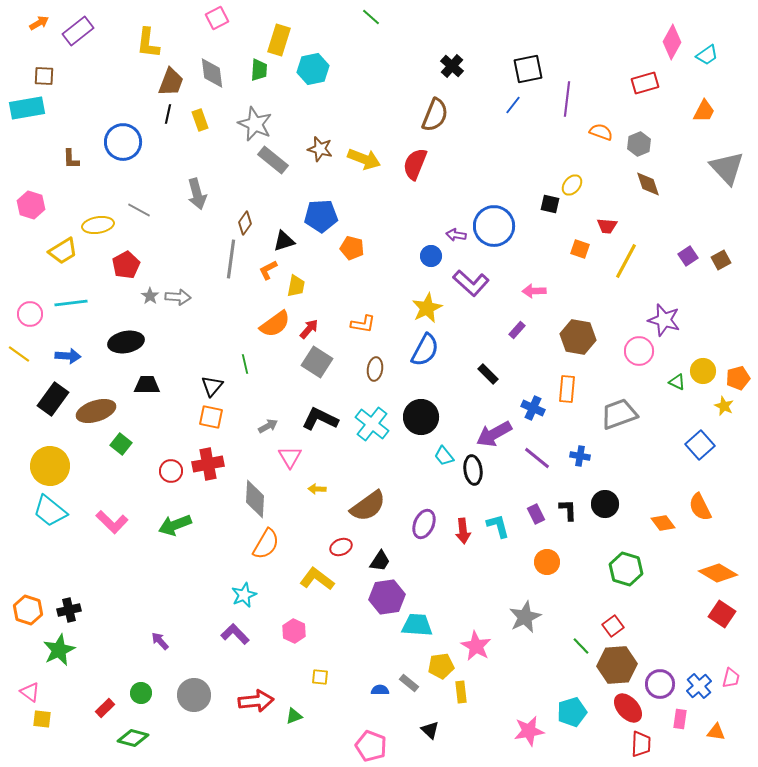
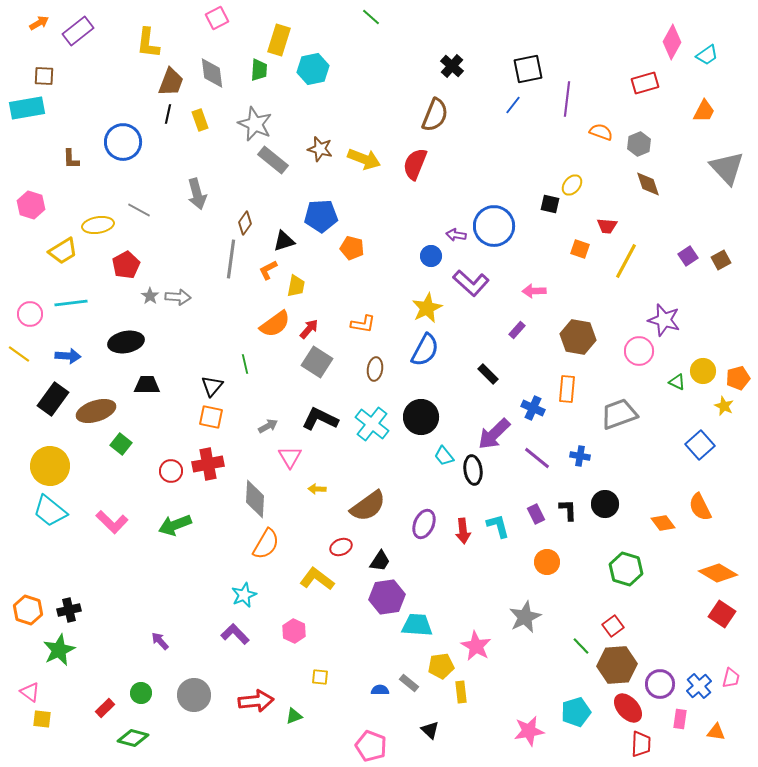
purple arrow at (494, 434): rotated 15 degrees counterclockwise
cyan pentagon at (572, 712): moved 4 px right
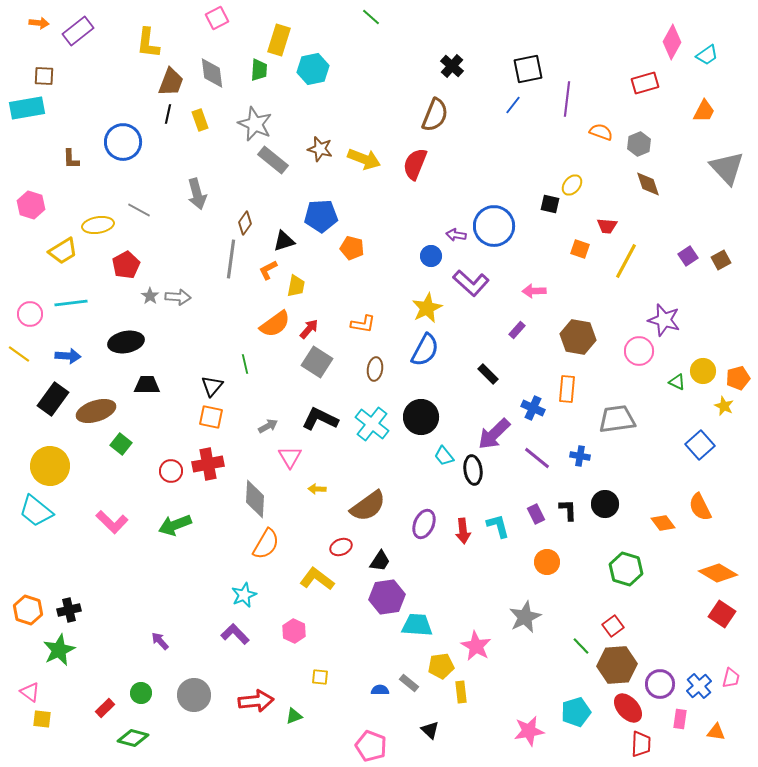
orange arrow at (39, 23): rotated 36 degrees clockwise
gray trapezoid at (619, 414): moved 2 px left, 5 px down; rotated 12 degrees clockwise
cyan trapezoid at (50, 511): moved 14 px left
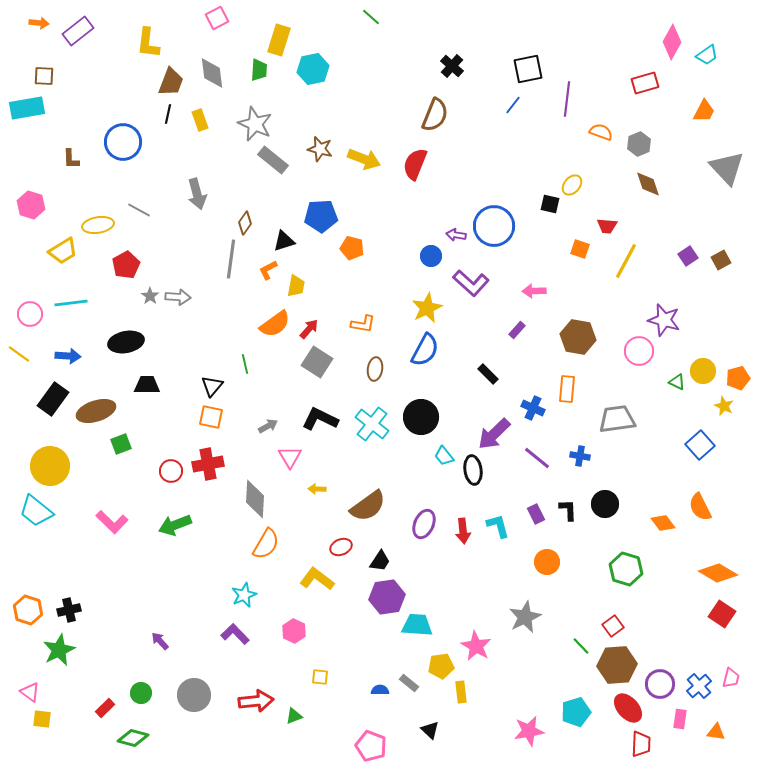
green square at (121, 444): rotated 30 degrees clockwise
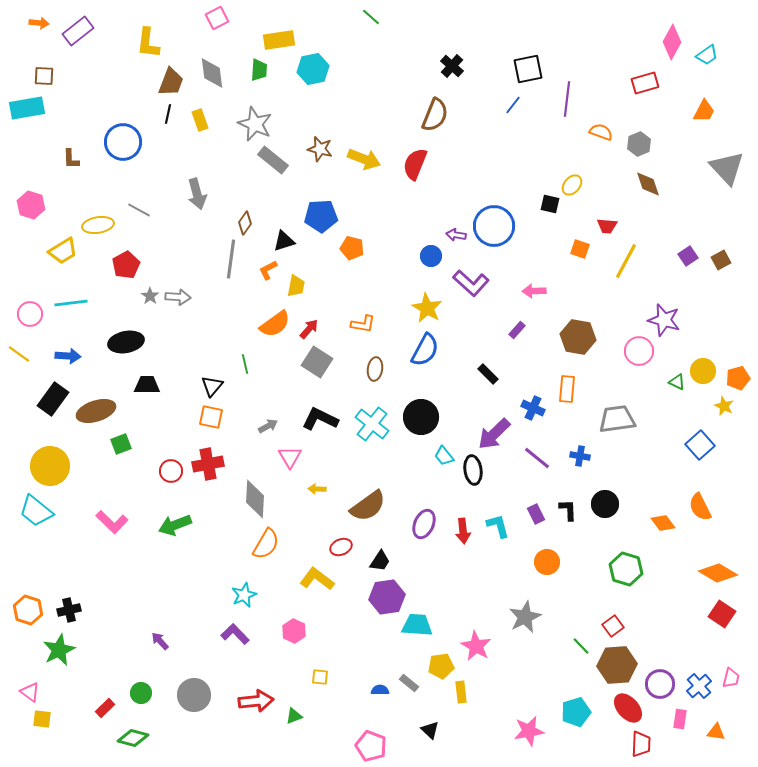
yellow rectangle at (279, 40): rotated 64 degrees clockwise
yellow star at (427, 308): rotated 16 degrees counterclockwise
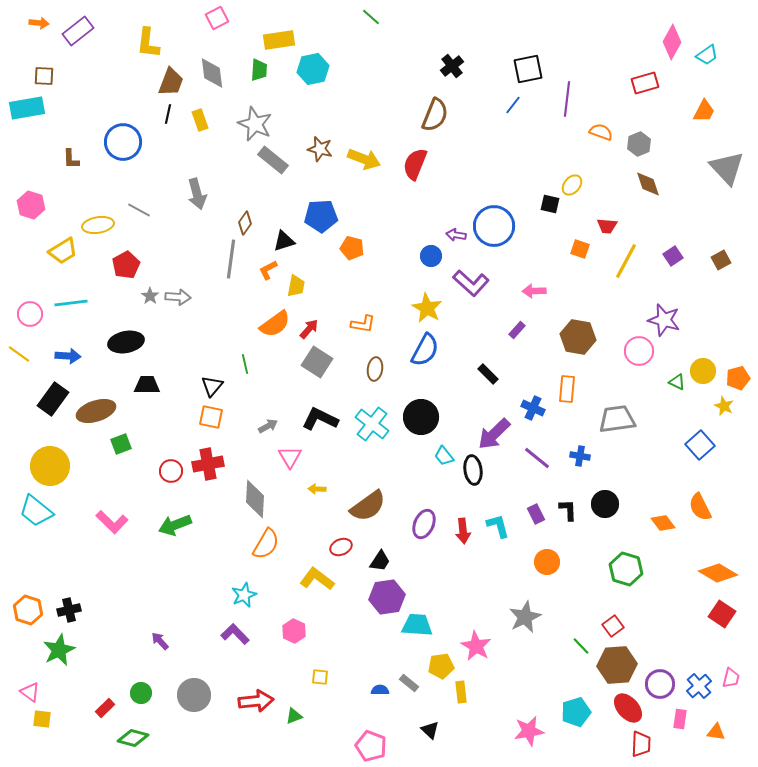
black cross at (452, 66): rotated 10 degrees clockwise
purple square at (688, 256): moved 15 px left
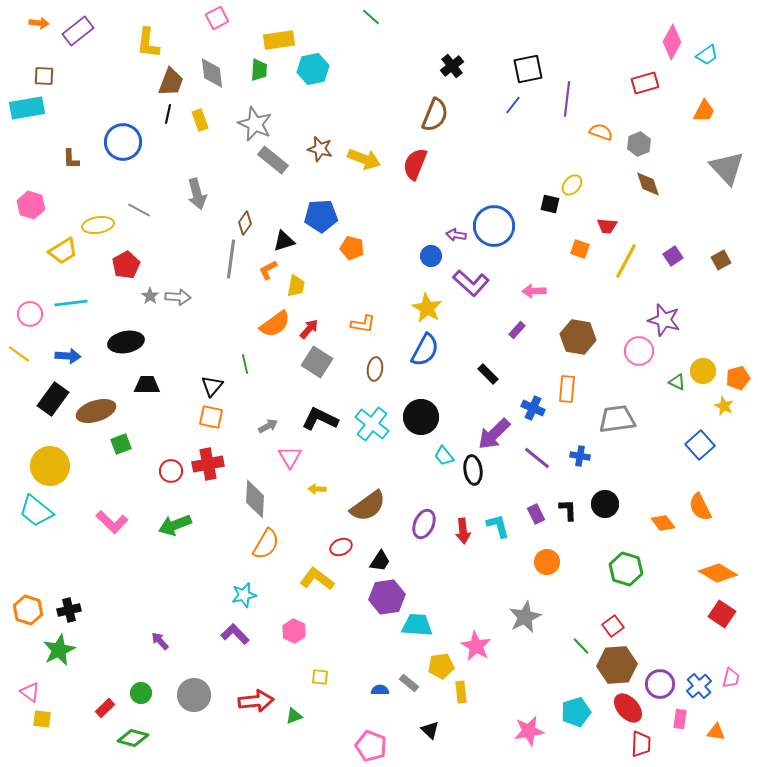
cyan star at (244, 595): rotated 10 degrees clockwise
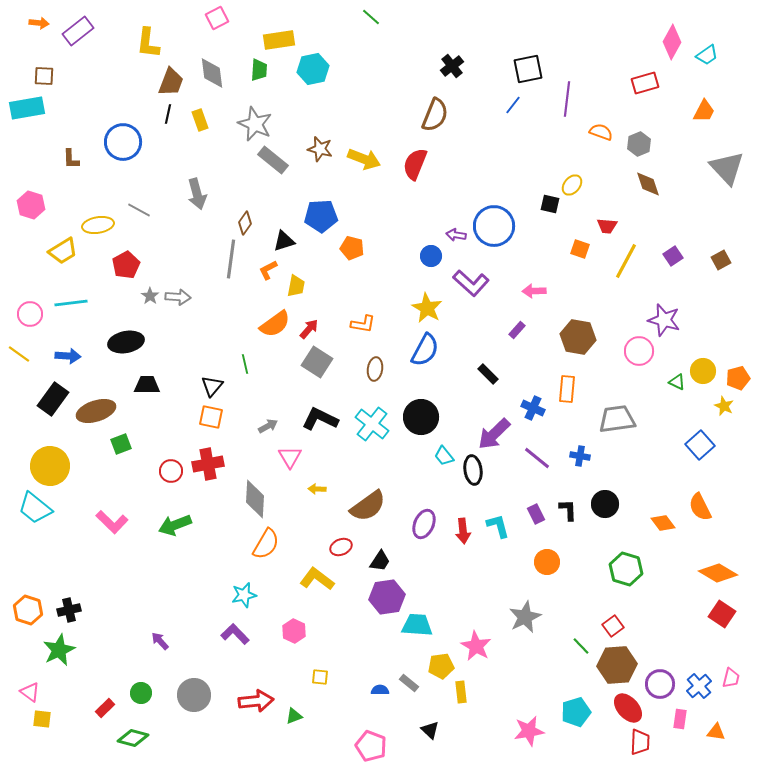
cyan trapezoid at (36, 511): moved 1 px left, 3 px up
red trapezoid at (641, 744): moved 1 px left, 2 px up
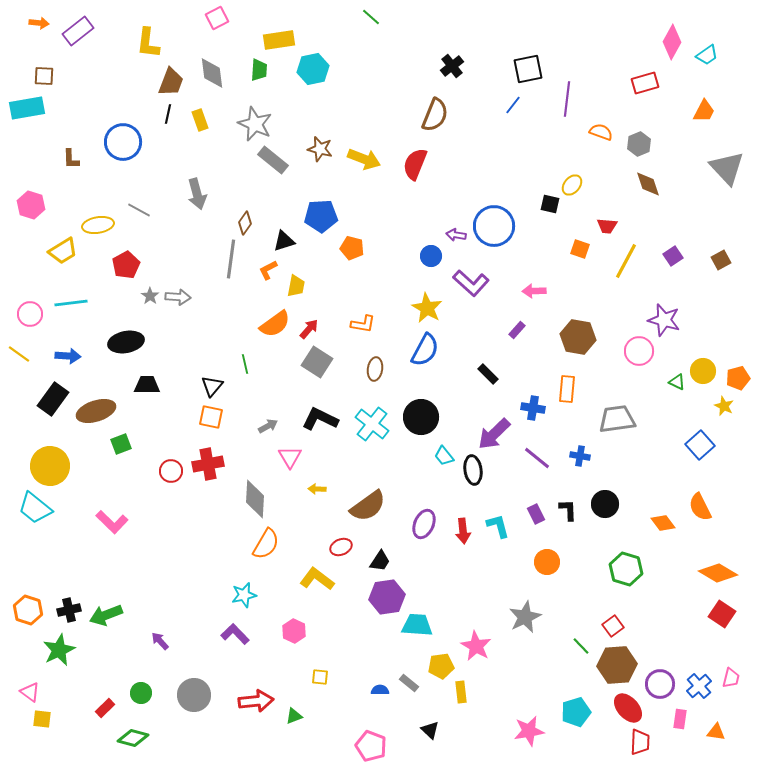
blue cross at (533, 408): rotated 15 degrees counterclockwise
green arrow at (175, 525): moved 69 px left, 90 px down
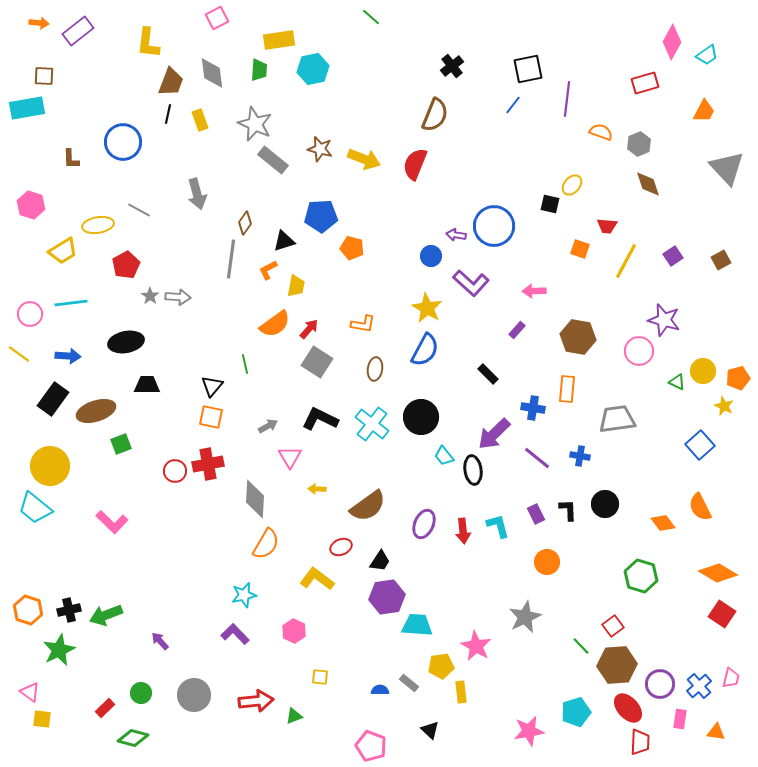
red circle at (171, 471): moved 4 px right
green hexagon at (626, 569): moved 15 px right, 7 px down
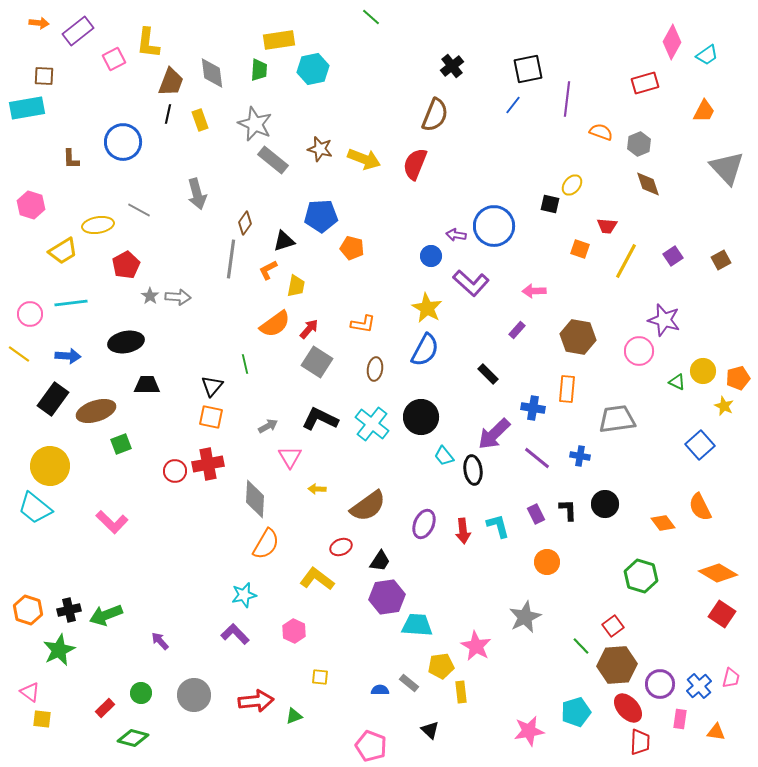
pink square at (217, 18): moved 103 px left, 41 px down
